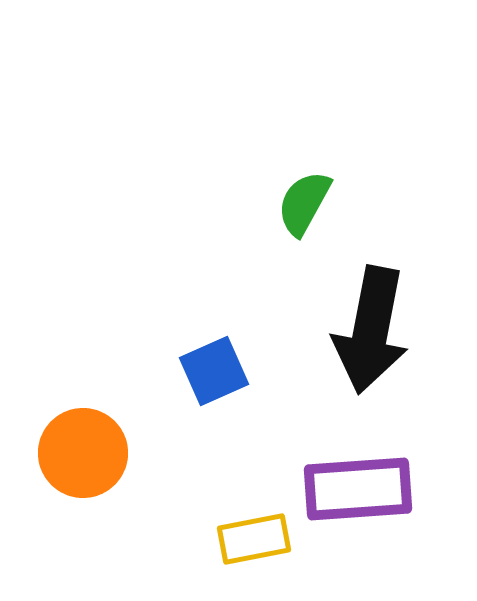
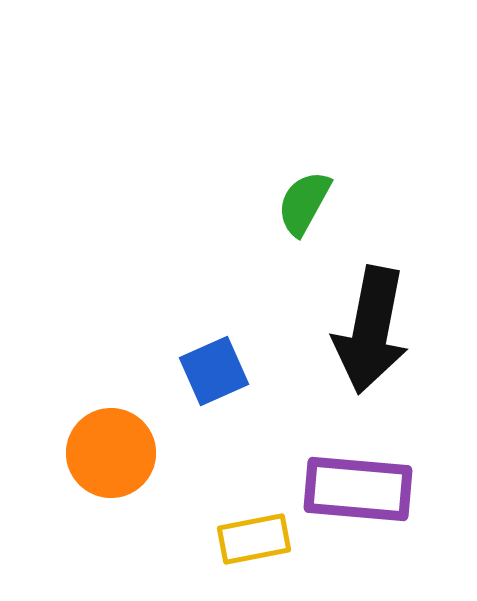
orange circle: moved 28 px right
purple rectangle: rotated 9 degrees clockwise
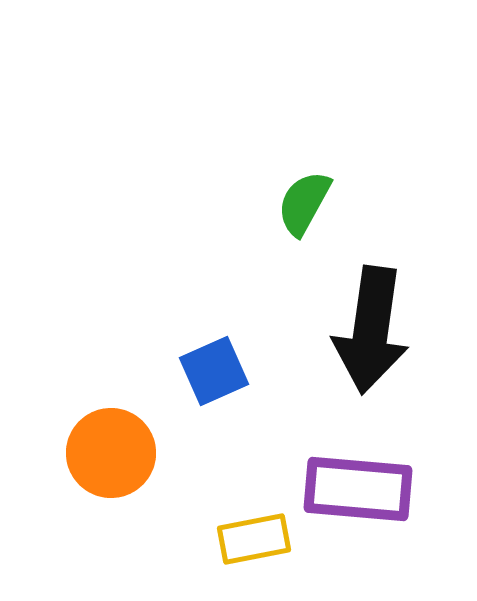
black arrow: rotated 3 degrees counterclockwise
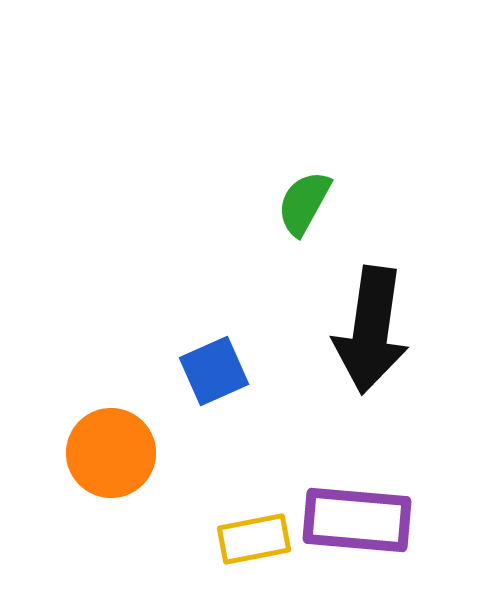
purple rectangle: moved 1 px left, 31 px down
